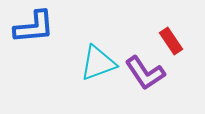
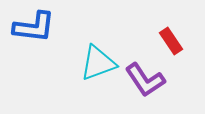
blue L-shape: rotated 12 degrees clockwise
purple L-shape: moved 7 px down
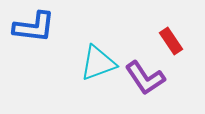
purple L-shape: moved 2 px up
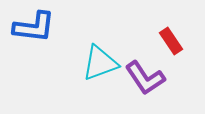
cyan triangle: moved 2 px right
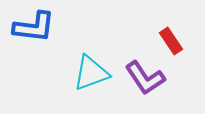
cyan triangle: moved 9 px left, 10 px down
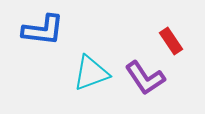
blue L-shape: moved 9 px right, 3 px down
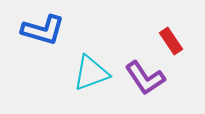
blue L-shape: rotated 9 degrees clockwise
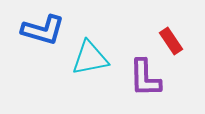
cyan triangle: moved 1 px left, 15 px up; rotated 9 degrees clockwise
purple L-shape: rotated 33 degrees clockwise
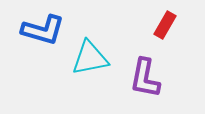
red rectangle: moved 6 px left, 16 px up; rotated 64 degrees clockwise
purple L-shape: rotated 12 degrees clockwise
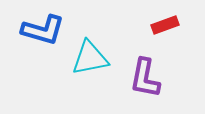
red rectangle: rotated 40 degrees clockwise
